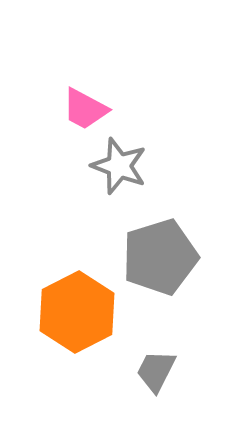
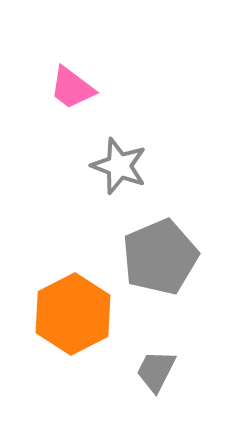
pink trapezoid: moved 13 px left, 21 px up; rotated 9 degrees clockwise
gray pentagon: rotated 6 degrees counterclockwise
orange hexagon: moved 4 px left, 2 px down
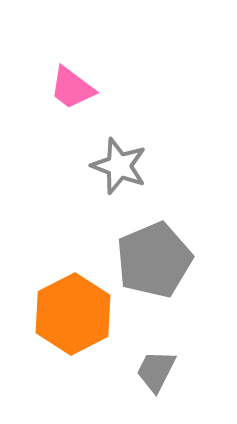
gray pentagon: moved 6 px left, 3 px down
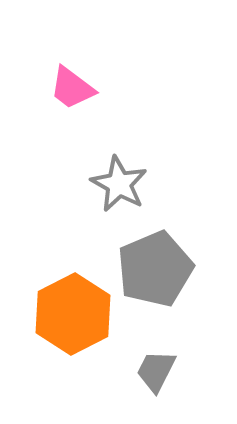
gray star: moved 18 px down; rotated 8 degrees clockwise
gray pentagon: moved 1 px right, 9 px down
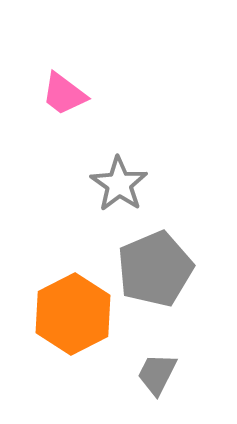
pink trapezoid: moved 8 px left, 6 px down
gray star: rotated 6 degrees clockwise
gray trapezoid: moved 1 px right, 3 px down
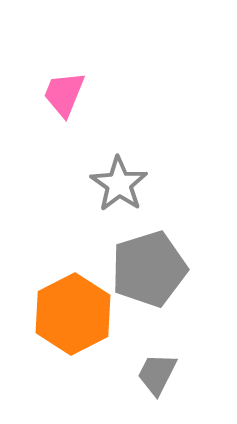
pink trapezoid: rotated 75 degrees clockwise
gray pentagon: moved 6 px left; rotated 6 degrees clockwise
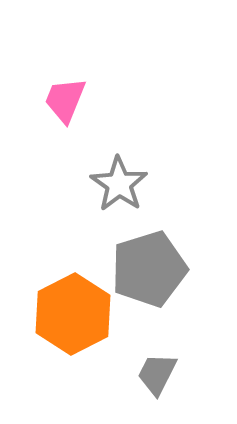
pink trapezoid: moved 1 px right, 6 px down
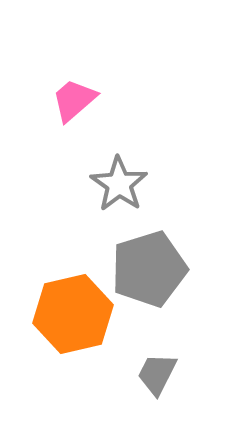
pink trapezoid: moved 9 px right; rotated 27 degrees clockwise
orange hexagon: rotated 14 degrees clockwise
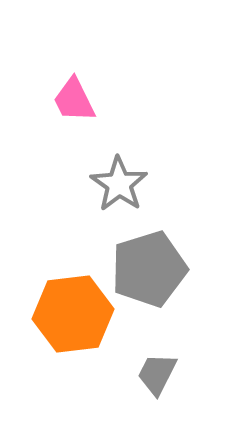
pink trapezoid: rotated 75 degrees counterclockwise
orange hexagon: rotated 6 degrees clockwise
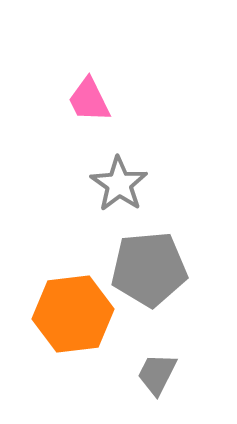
pink trapezoid: moved 15 px right
gray pentagon: rotated 12 degrees clockwise
